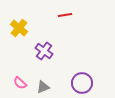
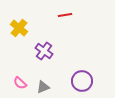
purple circle: moved 2 px up
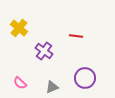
red line: moved 11 px right, 21 px down; rotated 16 degrees clockwise
purple circle: moved 3 px right, 3 px up
gray triangle: moved 9 px right
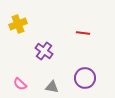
yellow cross: moved 1 px left, 4 px up; rotated 30 degrees clockwise
red line: moved 7 px right, 3 px up
pink semicircle: moved 1 px down
gray triangle: rotated 32 degrees clockwise
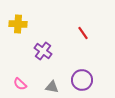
yellow cross: rotated 24 degrees clockwise
red line: rotated 48 degrees clockwise
purple cross: moved 1 px left
purple circle: moved 3 px left, 2 px down
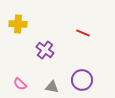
red line: rotated 32 degrees counterclockwise
purple cross: moved 2 px right, 1 px up
